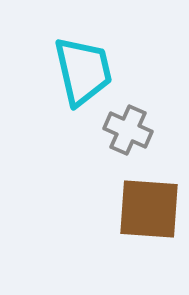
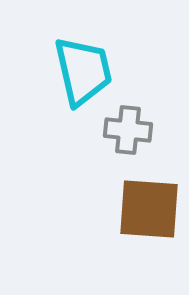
gray cross: rotated 18 degrees counterclockwise
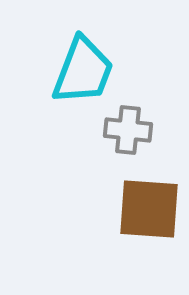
cyan trapezoid: rotated 34 degrees clockwise
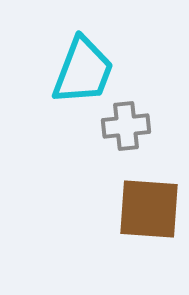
gray cross: moved 2 px left, 4 px up; rotated 12 degrees counterclockwise
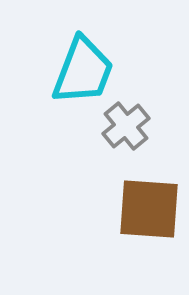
gray cross: rotated 33 degrees counterclockwise
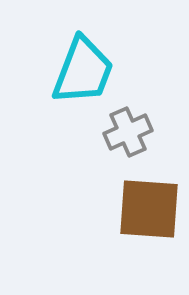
gray cross: moved 2 px right, 6 px down; rotated 15 degrees clockwise
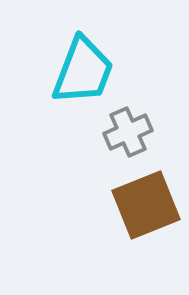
brown square: moved 3 px left, 4 px up; rotated 26 degrees counterclockwise
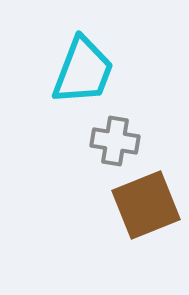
gray cross: moved 13 px left, 9 px down; rotated 33 degrees clockwise
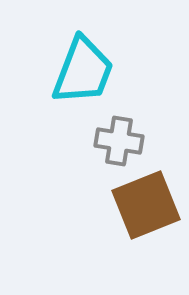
gray cross: moved 4 px right
